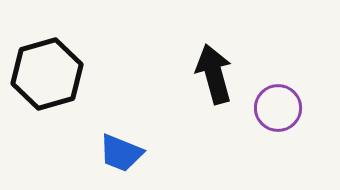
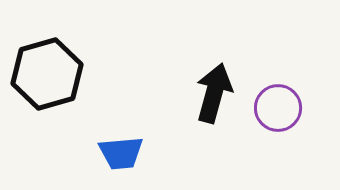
black arrow: moved 19 px down; rotated 30 degrees clockwise
blue trapezoid: rotated 27 degrees counterclockwise
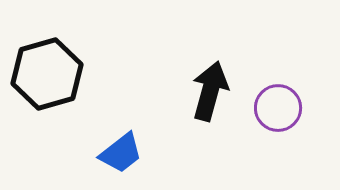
black arrow: moved 4 px left, 2 px up
blue trapezoid: rotated 33 degrees counterclockwise
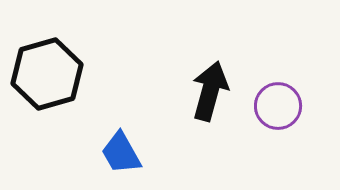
purple circle: moved 2 px up
blue trapezoid: rotated 99 degrees clockwise
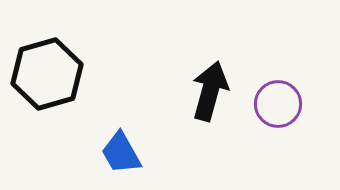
purple circle: moved 2 px up
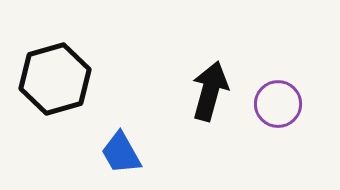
black hexagon: moved 8 px right, 5 px down
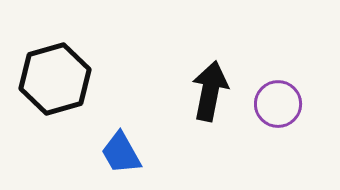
black arrow: rotated 4 degrees counterclockwise
